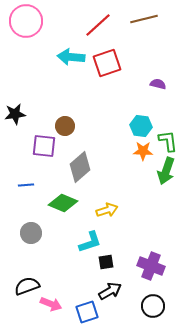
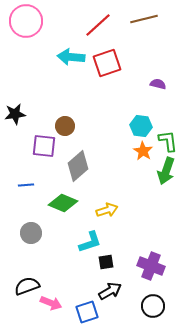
orange star: rotated 30 degrees clockwise
gray diamond: moved 2 px left, 1 px up
pink arrow: moved 1 px up
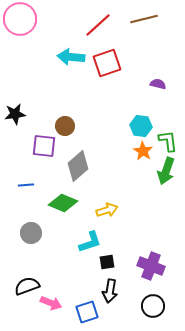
pink circle: moved 6 px left, 2 px up
black square: moved 1 px right
black arrow: rotated 130 degrees clockwise
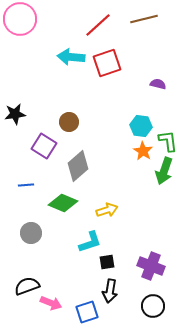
brown circle: moved 4 px right, 4 px up
purple square: rotated 25 degrees clockwise
green arrow: moved 2 px left
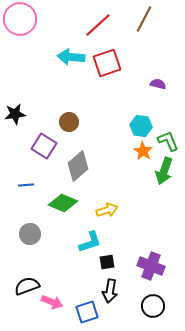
brown line: rotated 48 degrees counterclockwise
green L-shape: rotated 15 degrees counterclockwise
gray circle: moved 1 px left, 1 px down
pink arrow: moved 1 px right, 1 px up
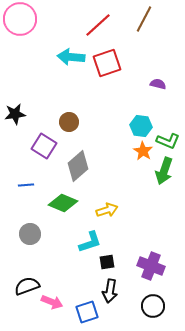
green L-shape: rotated 135 degrees clockwise
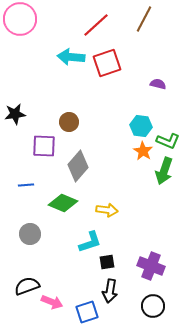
red line: moved 2 px left
purple square: rotated 30 degrees counterclockwise
gray diamond: rotated 8 degrees counterclockwise
yellow arrow: rotated 25 degrees clockwise
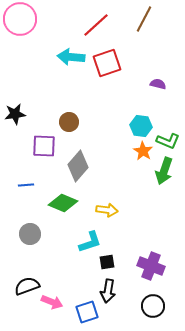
black arrow: moved 2 px left
